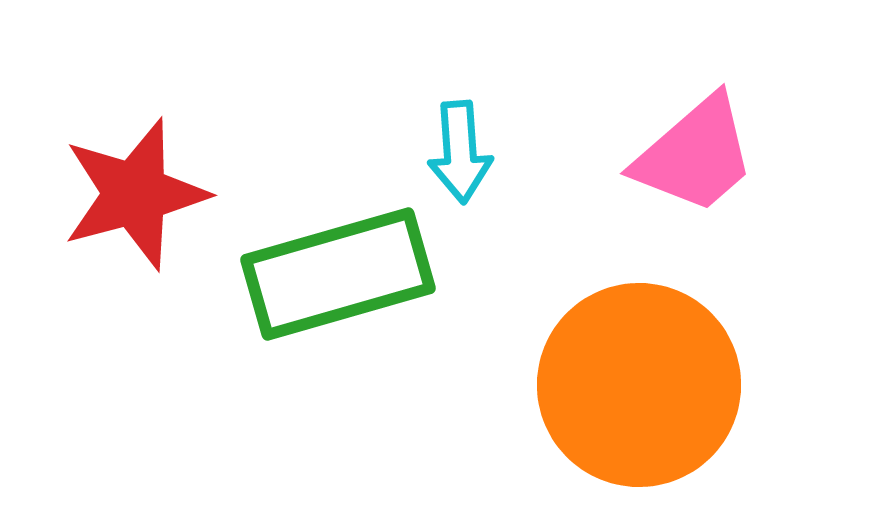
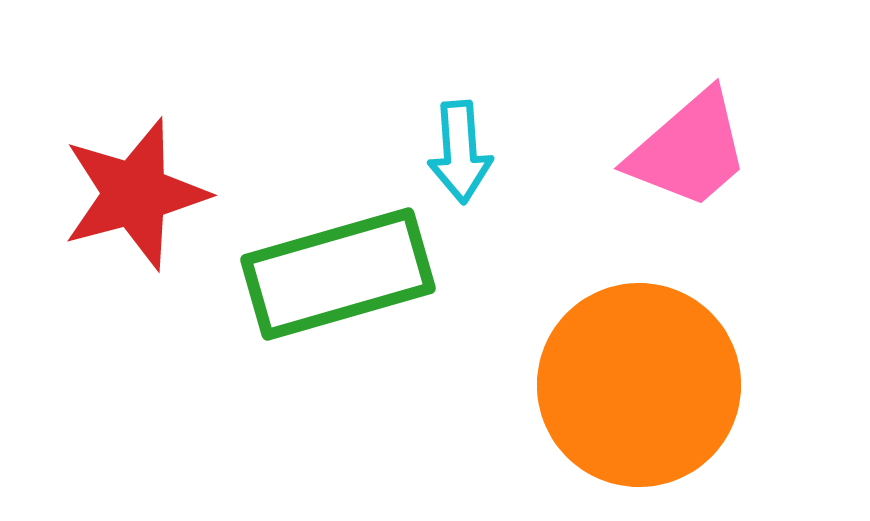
pink trapezoid: moved 6 px left, 5 px up
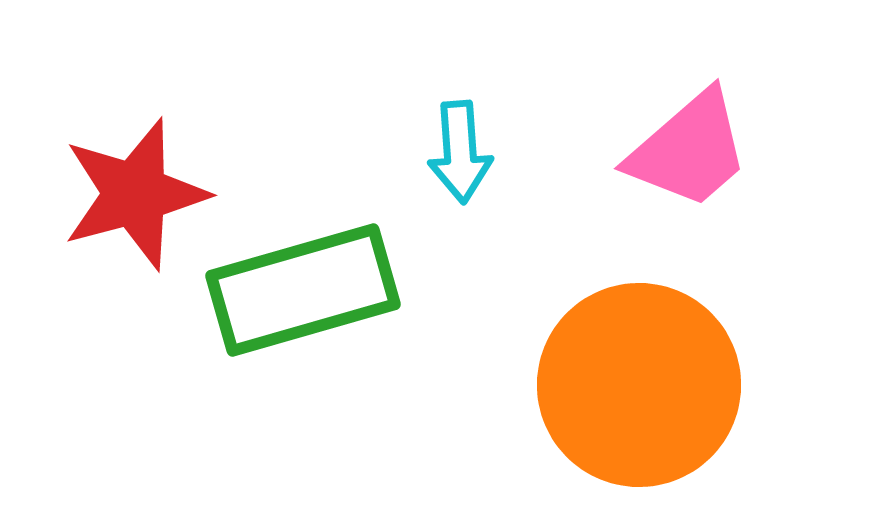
green rectangle: moved 35 px left, 16 px down
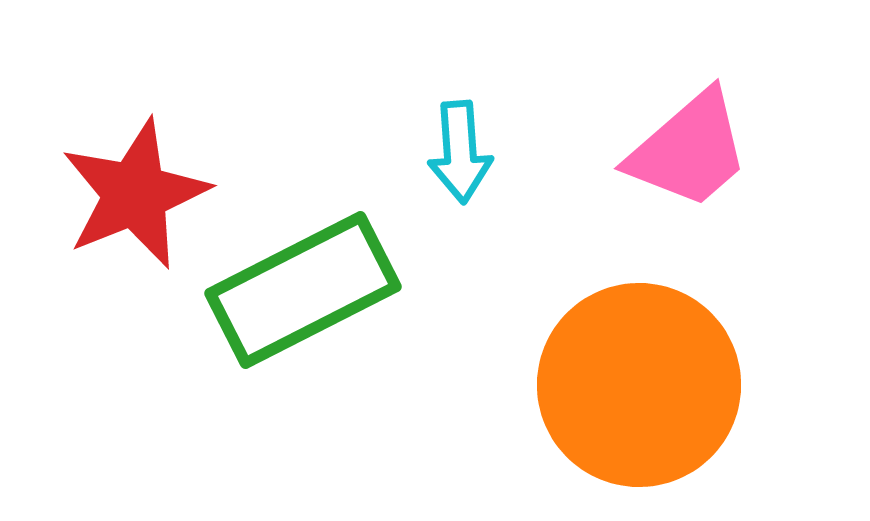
red star: rotated 7 degrees counterclockwise
green rectangle: rotated 11 degrees counterclockwise
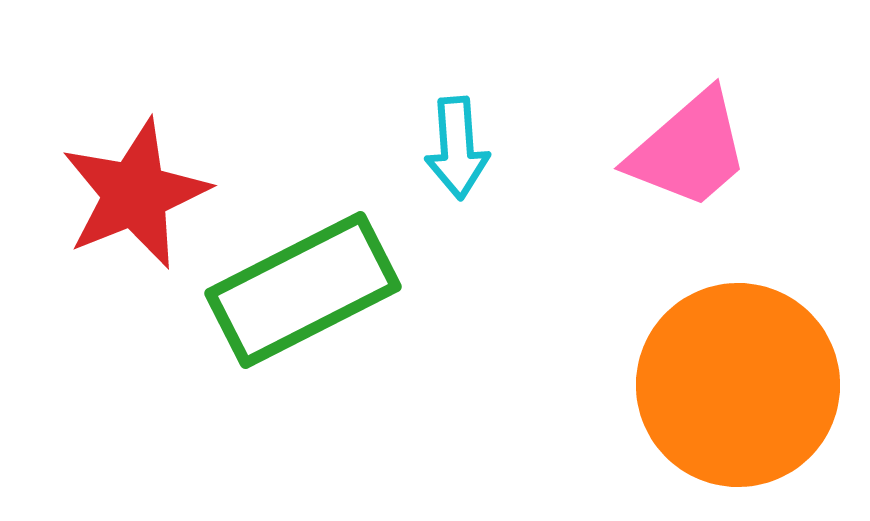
cyan arrow: moved 3 px left, 4 px up
orange circle: moved 99 px right
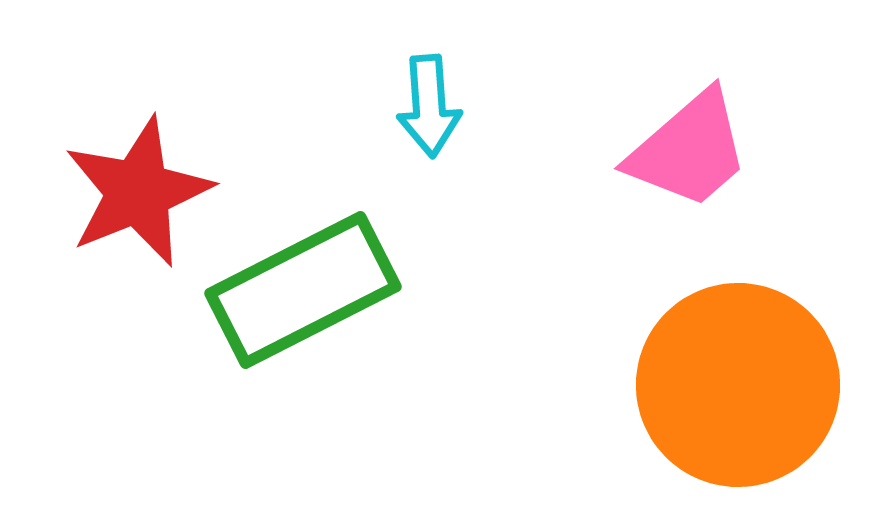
cyan arrow: moved 28 px left, 42 px up
red star: moved 3 px right, 2 px up
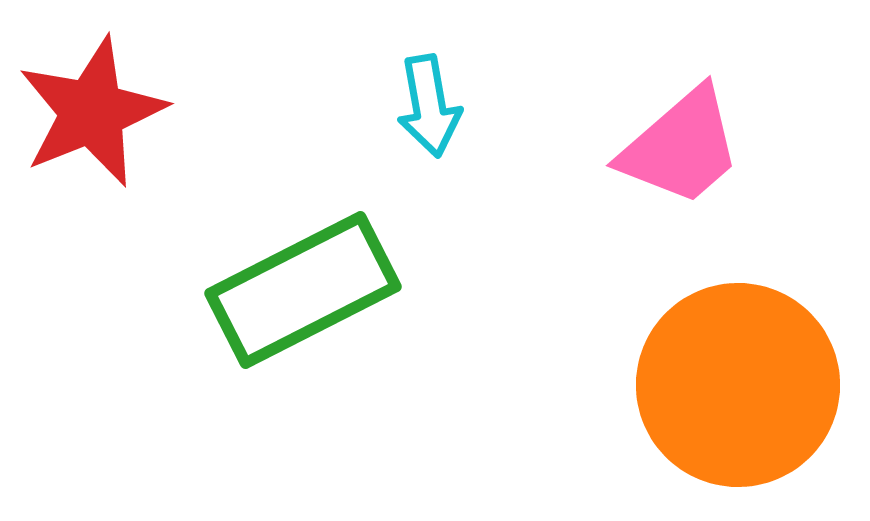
cyan arrow: rotated 6 degrees counterclockwise
pink trapezoid: moved 8 px left, 3 px up
red star: moved 46 px left, 80 px up
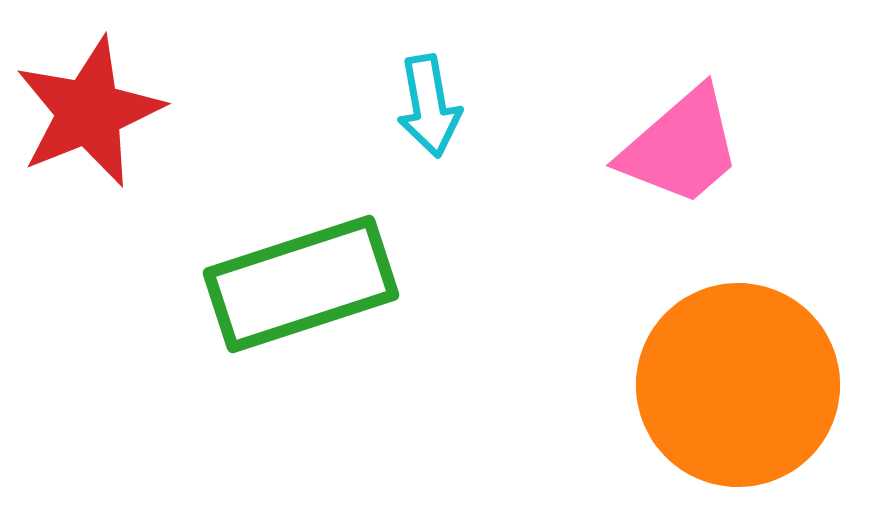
red star: moved 3 px left
green rectangle: moved 2 px left, 6 px up; rotated 9 degrees clockwise
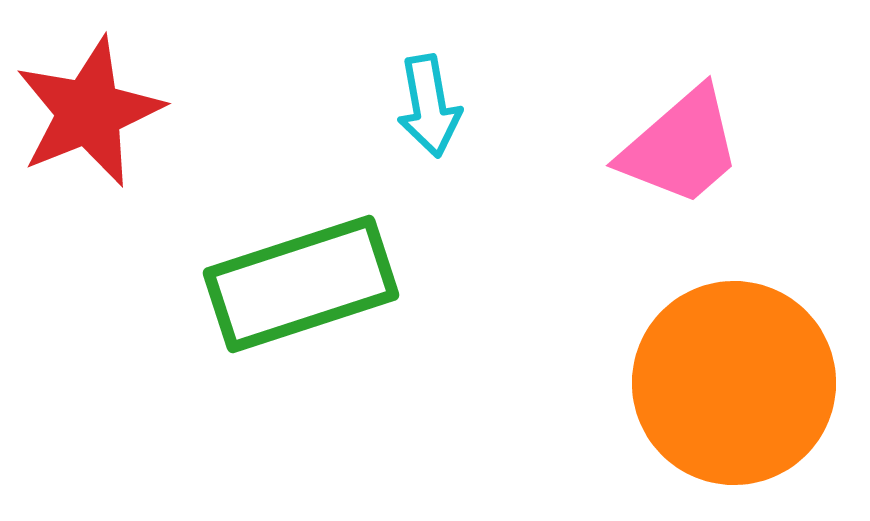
orange circle: moved 4 px left, 2 px up
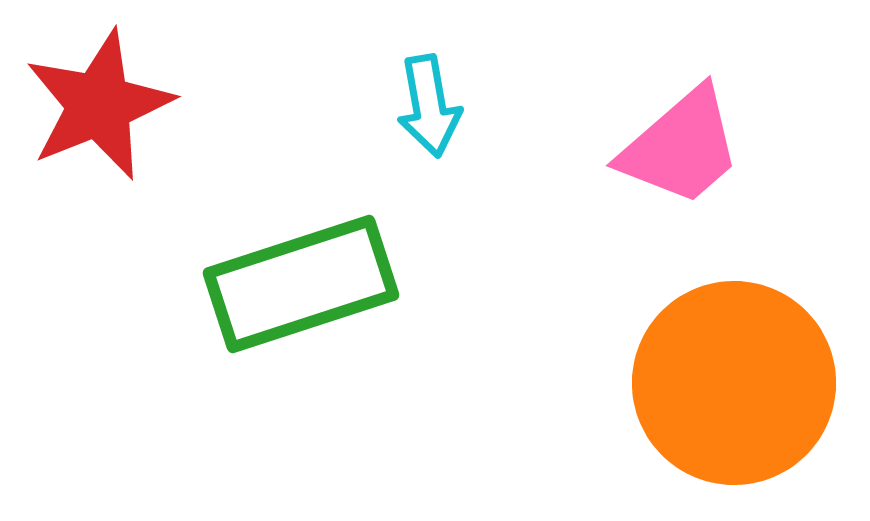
red star: moved 10 px right, 7 px up
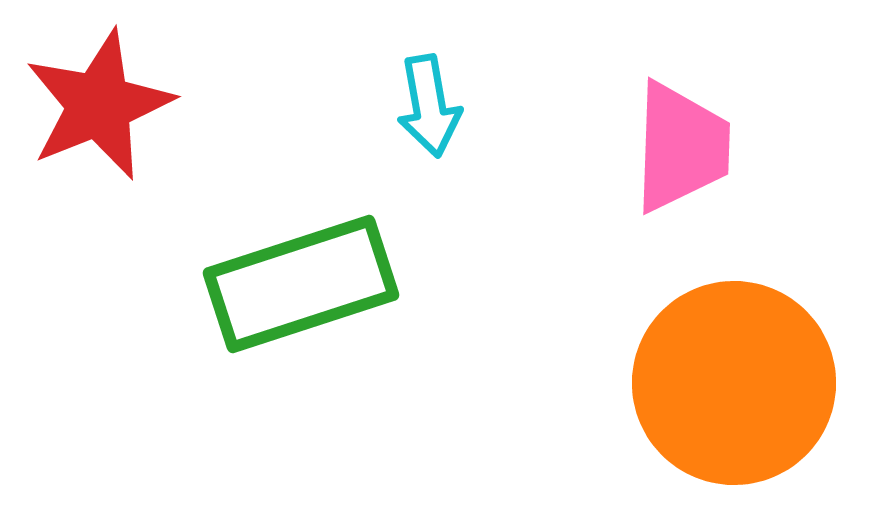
pink trapezoid: rotated 47 degrees counterclockwise
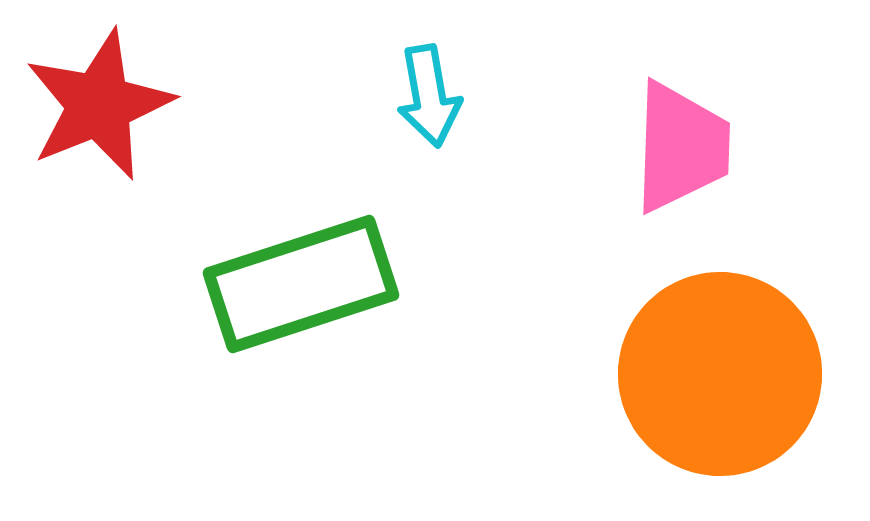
cyan arrow: moved 10 px up
orange circle: moved 14 px left, 9 px up
